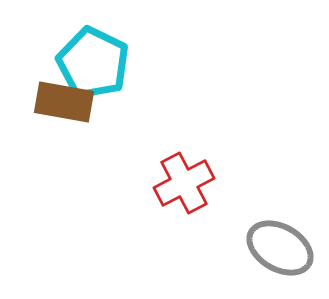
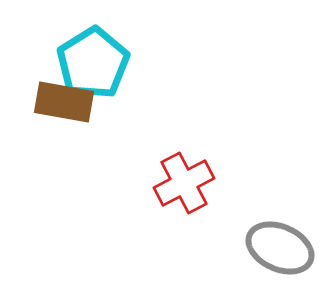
cyan pentagon: rotated 14 degrees clockwise
gray ellipse: rotated 6 degrees counterclockwise
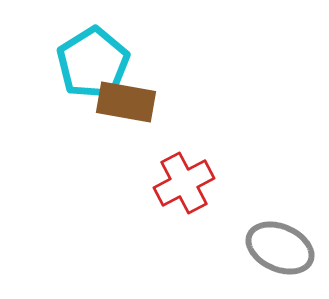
brown rectangle: moved 62 px right
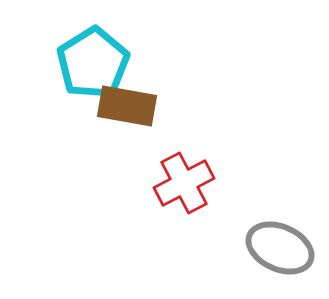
brown rectangle: moved 1 px right, 4 px down
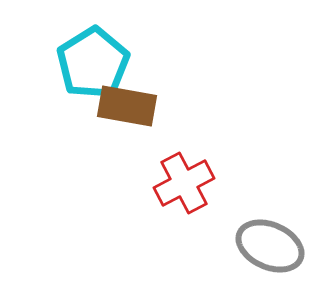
gray ellipse: moved 10 px left, 2 px up
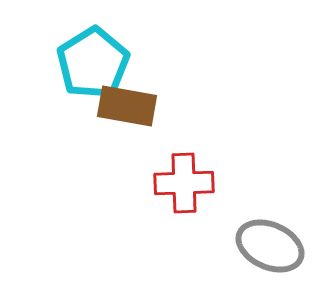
red cross: rotated 26 degrees clockwise
